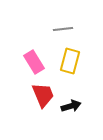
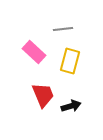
pink rectangle: moved 10 px up; rotated 15 degrees counterclockwise
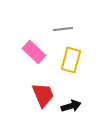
yellow rectangle: moved 1 px right, 1 px up
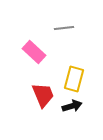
gray line: moved 1 px right, 1 px up
yellow rectangle: moved 3 px right, 19 px down
black arrow: moved 1 px right
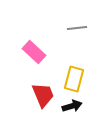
gray line: moved 13 px right
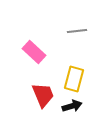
gray line: moved 3 px down
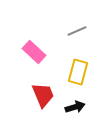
gray line: rotated 18 degrees counterclockwise
yellow rectangle: moved 4 px right, 7 px up
black arrow: moved 3 px right, 1 px down
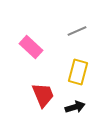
pink rectangle: moved 3 px left, 5 px up
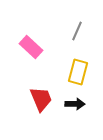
gray line: rotated 42 degrees counterclockwise
red trapezoid: moved 2 px left, 4 px down
black arrow: moved 3 px up; rotated 18 degrees clockwise
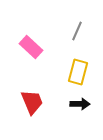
red trapezoid: moved 9 px left, 3 px down
black arrow: moved 5 px right
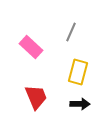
gray line: moved 6 px left, 1 px down
red trapezoid: moved 4 px right, 5 px up
